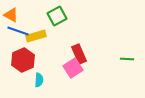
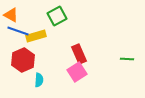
pink square: moved 4 px right, 4 px down
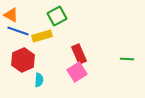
yellow rectangle: moved 6 px right
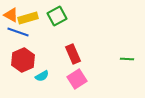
blue line: moved 1 px down
yellow rectangle: moved 14 px left, 18 px up
red rectangle: moved 6 px left
pink square: moved 7 px down
cyan semicircle: moved 3 px right, 4 px up; rotated 56 degrees clockwise
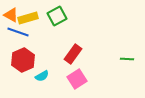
red rectangle: rotated 60 degrees clockwise
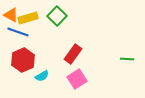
green square: rotated 18 degrees counterclockwise
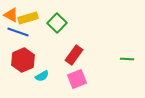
green square: moved 7 px down
red rectangle: moved 1 px right, 1 px down
pink square: rotated 12 degrees clockwise
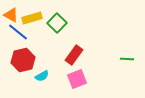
yellow rectangle: moved 4 px right
blue line: rotated 20 degrees clockwise
red hexagon: rotated 10 degrees clockwise
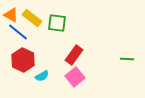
yellow rectangle: rotated 54 degrees clockwise
green square: rotated 36 degrees counterclockwise
red hexagon: rotated 20 degrees counterclockwise
pink square: moved 2 px left, 2 px up; rotated 18 degrees counterclockwise
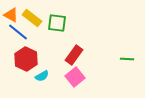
red hexagon: moved 3 px right, 1 px up
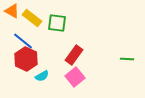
orange triangle: moved 1 px right, 4 px up
blue line: moved 5 px right, 9 px down
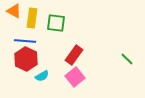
orange triangle: moved 2 px right
yellow rectangle: rotated 60 degrees clockwise
green square: moved 1 px left
blue line: moved 2 px right; rotated 35 degrees counterclockwise
green line: rotated 40 degrees clockwise
